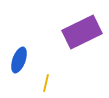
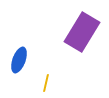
purple rectangle: rotated 33 degrees counterclockwise
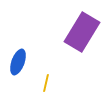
blue ellipse: moved 1 px left, 2 px down
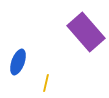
purple rectangle: moved 4 px right; rotated 72 degrees counterclockwise
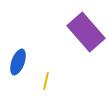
yellow line: moved 2 px up
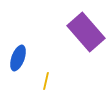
blue ellipse: moved 4 px up
